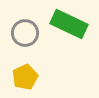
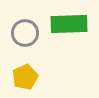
green rectangle: rotated 27 degrees counterclockwise
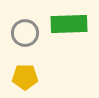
yellow pentagon: rotated 25 degrees clockwise
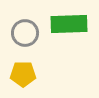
yellow pentagon: moved 2 px left, 3 px up
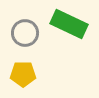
green rectangle: rotated 27 degrees clockwise
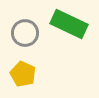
yellow pentagon: rotated 25 degrees clockwise
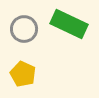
gray circle: moved 1 px left, 4 px up
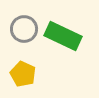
green rectangle: moved 6 px left, 12 px down
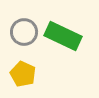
gray circle: moved 3 px down
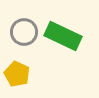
yellow pentagon: moved 6 px left
